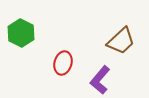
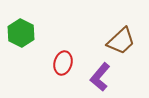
purple L-shape: moved 3 px up
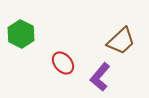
green hexagon: moved 1 px down
red ellipse: rotated 55 degrees counterclockwise
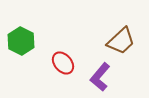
green hexagon: moved 7 px down
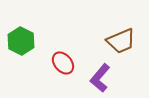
brown trapezoid: rotated 20 degrees clockwise
purple L-shape: moved 1 px down
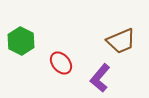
red ellipse: moved 2 px left
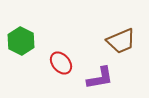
purple L-shape: rotated 140 degrees counterclockwise
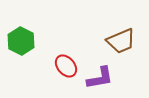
red ellipse: moved 5 px right, 3 px down
